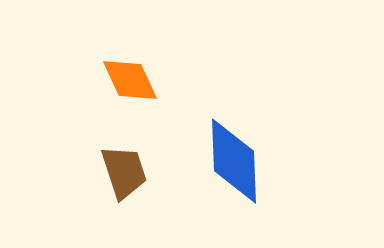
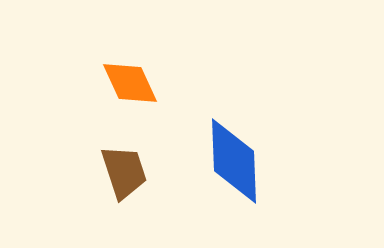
orange diamond: moved 3 px down
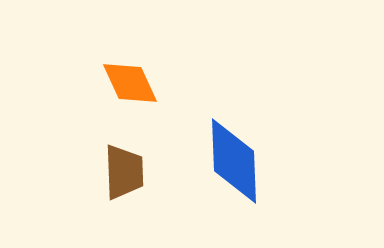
brown trapezoid: rotated 16 degrees clockwise
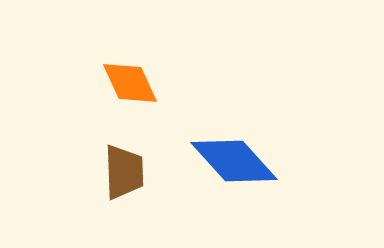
blue diamond: rotated 40 degrees counterclockwise
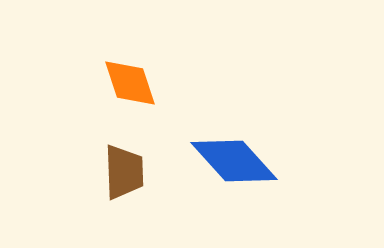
orange diamond: rotated 6 degrees clockwise
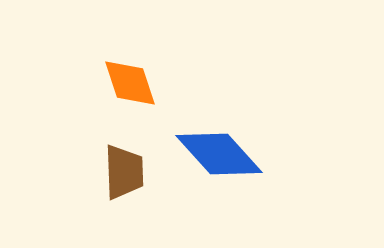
blue diamond: moved 15 px left, 7 px up
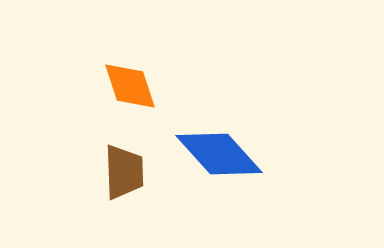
orange diamond: moved 3 px down
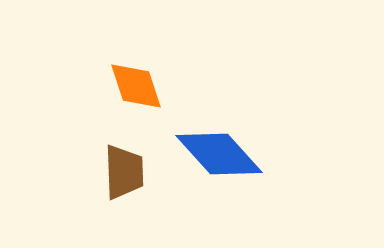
orange diamond: moved 6 px right
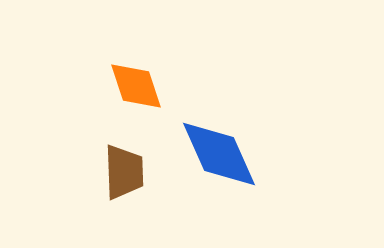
blue diamond: rotated 18 degrees clockwise
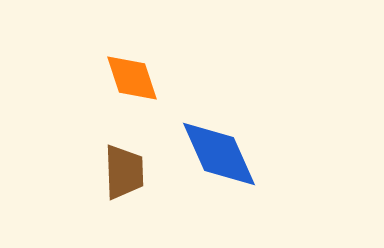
orange diamond: moved 4 px left, 8 px up
